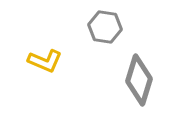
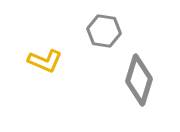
gray hexagon: moved 1 px left, 4 px down
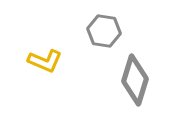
gray diamond: moved 4 px left
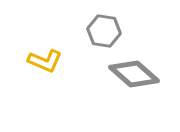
gray diamond: moved 1 px left, 6 px up; rotated 66 degrees counterclockwise
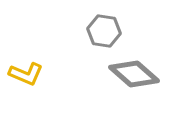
yellow L-shape: moved 19 px left, 13 px down
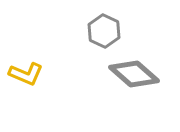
gray hexagon: rotated 16 degrees clockwise
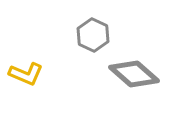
gray hexagon: moved 11 px left, 4 px down
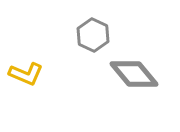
gray diamond: rotated 9 degrees clockwise
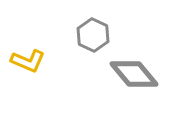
yellow L-shape: moved 2 px right, 13 px up
